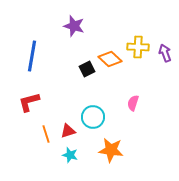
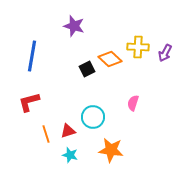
purple arrow: rotated 132 degrees counterclockwise
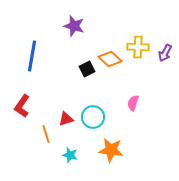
red L-shape: moved 7 px left, 4 px down; rotated 40 degrees counterclockwise
red triangle: moved 2 px left, 12 px up
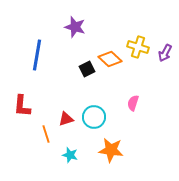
purple star: moved 1 px right, 1 px down
yellow cross: rotated 15 degrees clockwise
blue line: moved 5 px right, 1 px up
red L-shape: rotated 30 degrees counterclockwise
cyan circle: moved 1 px right
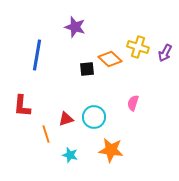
black square: rotated 21 degrees clockwise
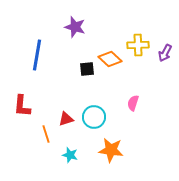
yellow cross: moved 2 px up; rotated 20 degrees counterclockwise
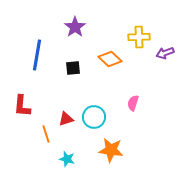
purple star: rotated 20 degrees clockwise
yellow cross: moved 1 px right, 8 px up
purple arrow: rotated 42 degrees clockwise
black square: moved 14 px left, 1 px up
cyan star: moved 3 px left, 4 px down
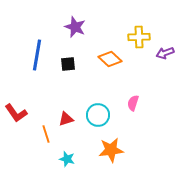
purple star: rotated 15 degrees counterclockwise
black square: moved 5 px left, 4 px up
red L-shape: moved 6 px left, 7 px down; rotated 40 degrees counterclockwise
cyan circle: moved 4 px right, 2 px up
orange star: rotated 15 degrees counterclockwise
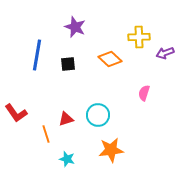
pink semicircle: moved 11 px right, 10 px up
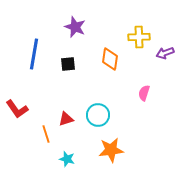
blue line: moved 3 px left, 1 px up
orange diamond: rotated 55 degrees clockwise
red L-shape: moved 1 px right, 4 px up
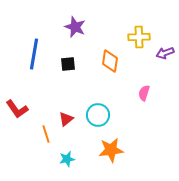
orange diamond: moved 2 px down
red triangle: rotated 21 degrees counterclockwise
cyan star: rotated 28 degrees counterclockwise
